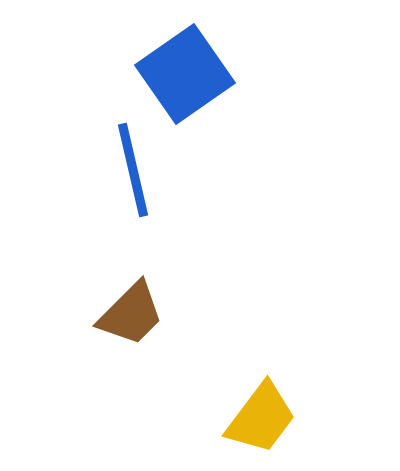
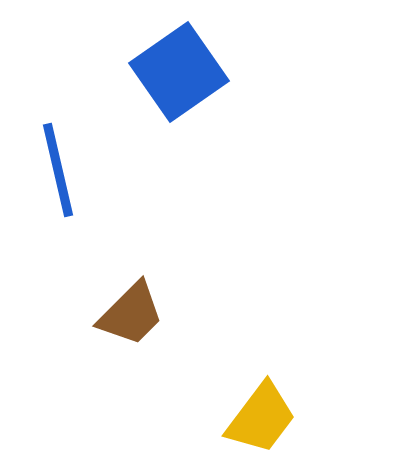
blue square: moved 6 px left, 2 px up
blue line: moved 75 px left
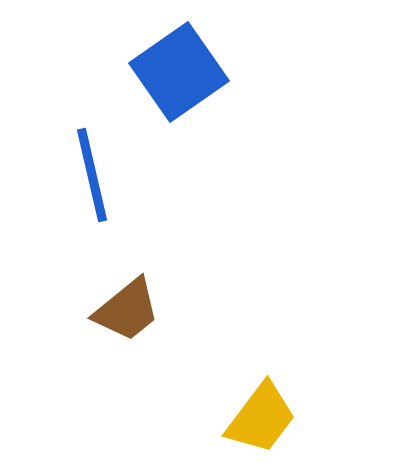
blue line: moved 34 px right, 5 px down
brown trapezoid: moved 4 px left, 4 px up; rotated 6 degrees clockwise
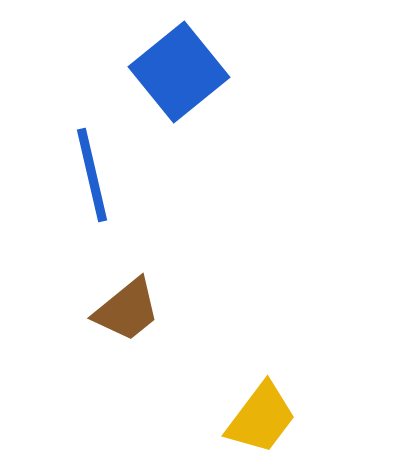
blue square: rotated 4 degrees counterclockwise
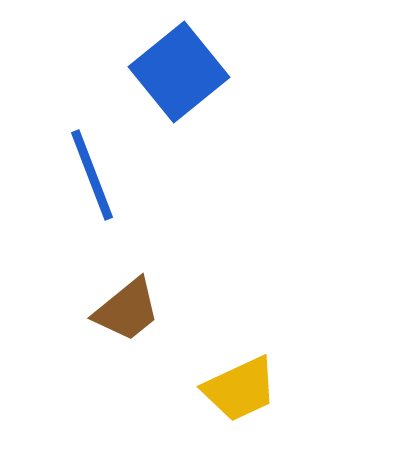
blue line: rotated 8 degrees counterclockwise
yellow trapezoid: moved 21 px left, 29 px up; rotated 28 degrees clockwise
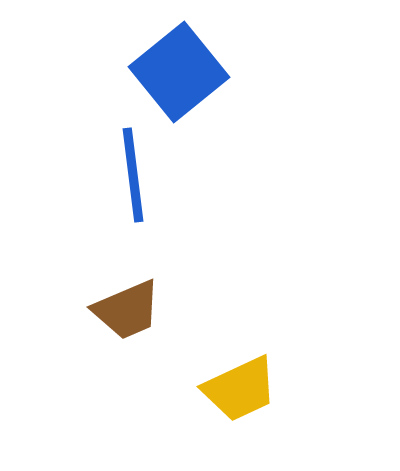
blue line: moved 41 px right; rotated 14 degrees clockwise
brown trapezoid: rotated 16 degrees clockwise
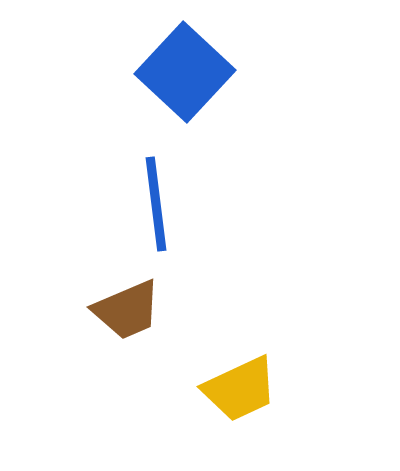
blue square: moved 6 px right; rotated 8 degrees counterclockwise
blue line: moved 23 px right, 29 px down
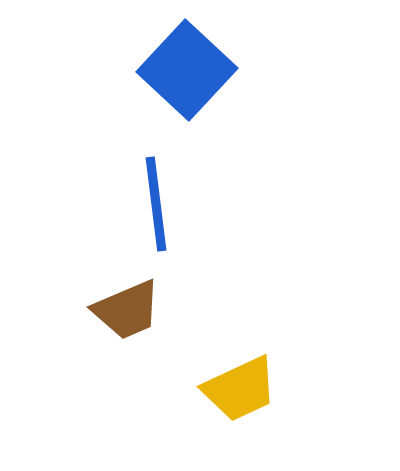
blue square: moved 2 px right, 2 px up
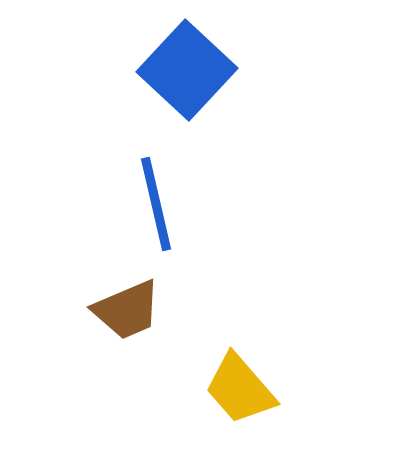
blue line: rotated 6 degrees counterclockwise
yellow trapezoid: rotated 74 degrees clockwise
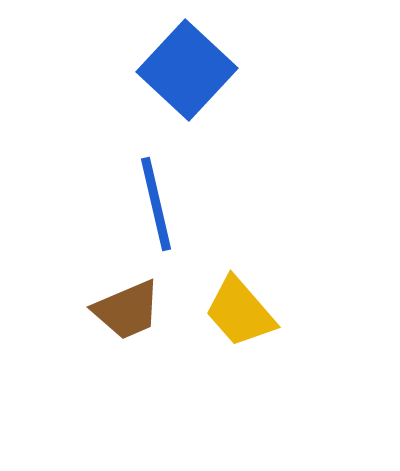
yellow trapezoid: moved 77 px up
